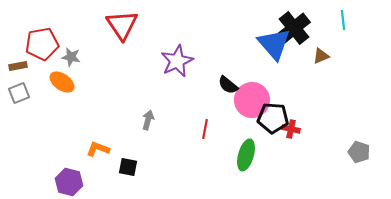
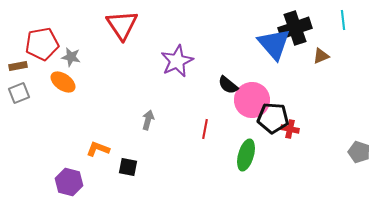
black cross: moved 1 px right; rotated 20 degrees clockwise
orange ellipse: moved 1 px right
red cross: moved 1 px left
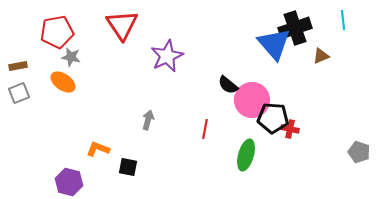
red pentagon: moved 15 px right, 12 px up
purple star: moved 10 px left, 5 px up
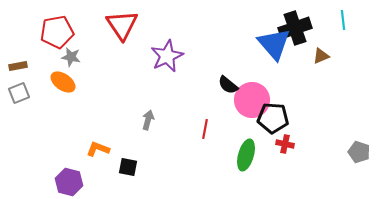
red cross: moved 5 px left, 15 px down
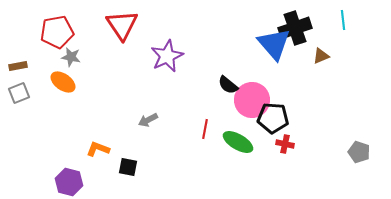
gray arrow: rotated 132 degrees counterclockwise
green ellipse: moved 8 px left, 13 px up; rotated 76 degrees counterclockwise
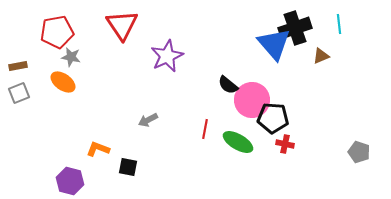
cyan line: moved 4 px left, 4 px down
purple hexagon: moved 1 px right, 1 px up
